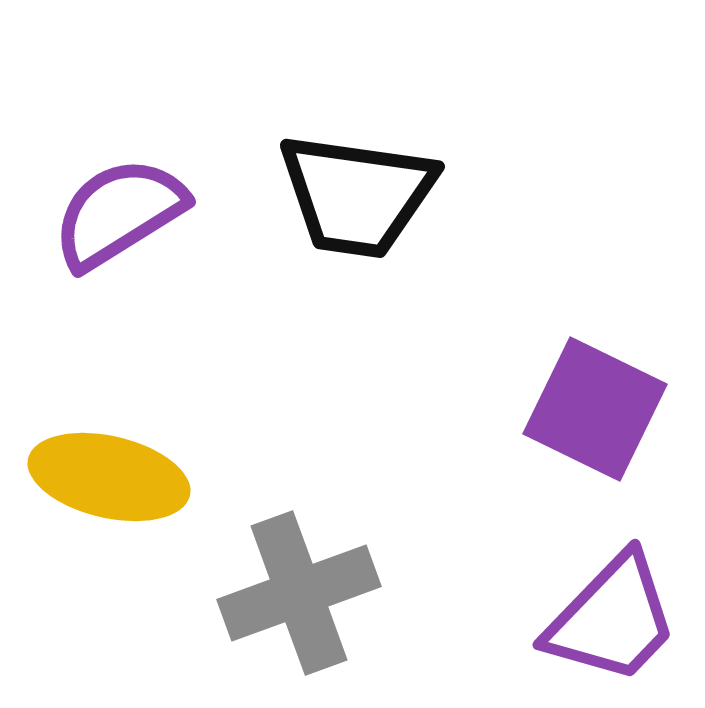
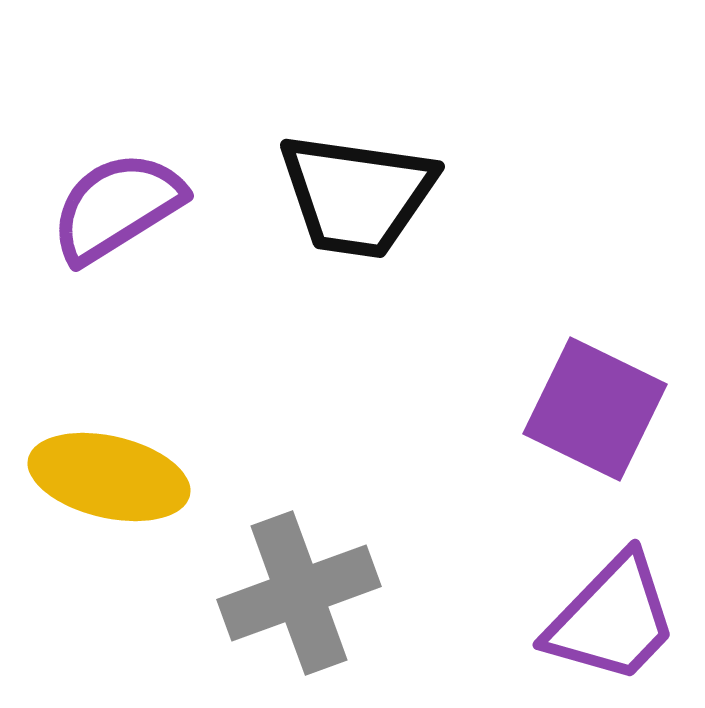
purple semicircle: moved 2 px left, 6 px up
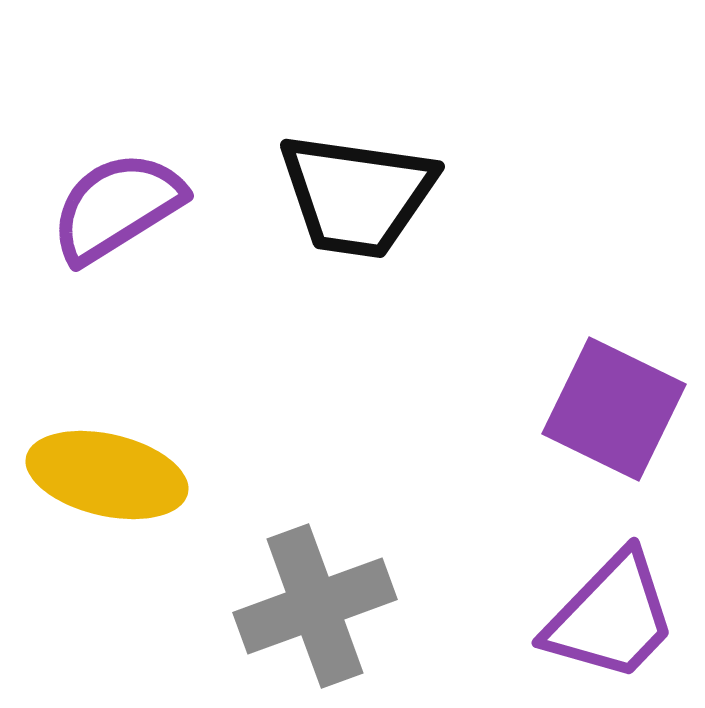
purple square: moved 19 px right
yellow ellipse: moved 2 px left, 2 px up
gray cross: moved 16 px right, 13 px down
purple trapezoid: moved 1 px left, 2 px up
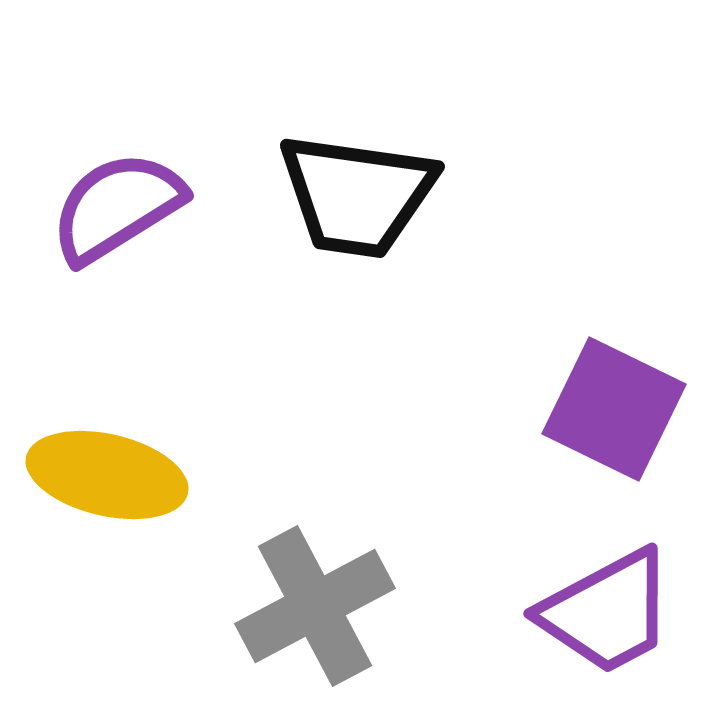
gray cross: rotated 8 degrees counterclockwise
purple trapezoid: moved 4 px left, 5 px up; rotated 18 degrees clockwise
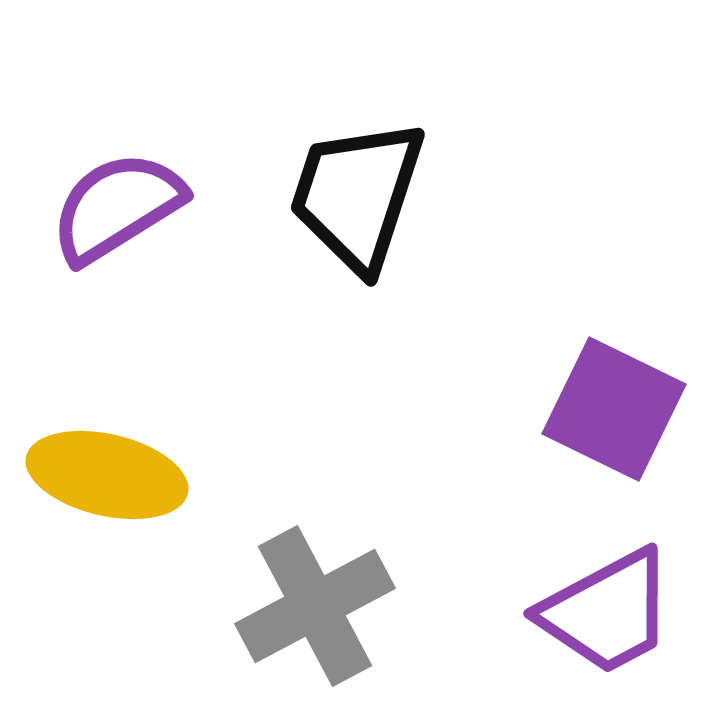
black trapezoid: rotated 100 degrees clockwise
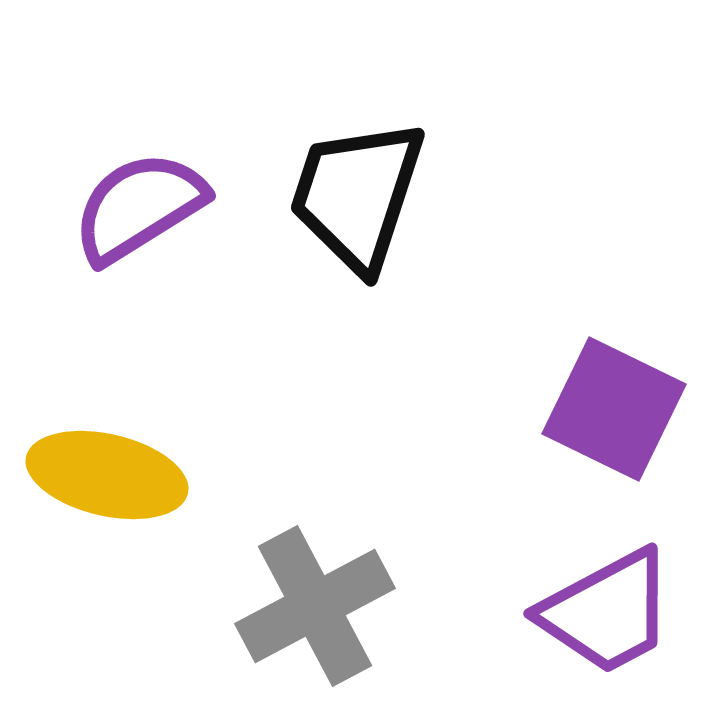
purple semicircle: moved 22 px right
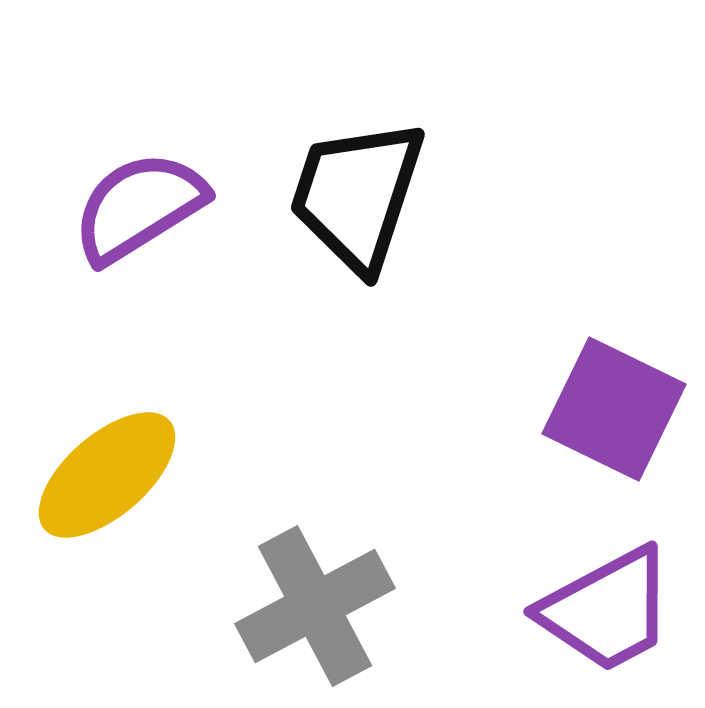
yellow ellipse: rotated 54 degrees counterclockwise
purple trapezoid: moved 2 px up
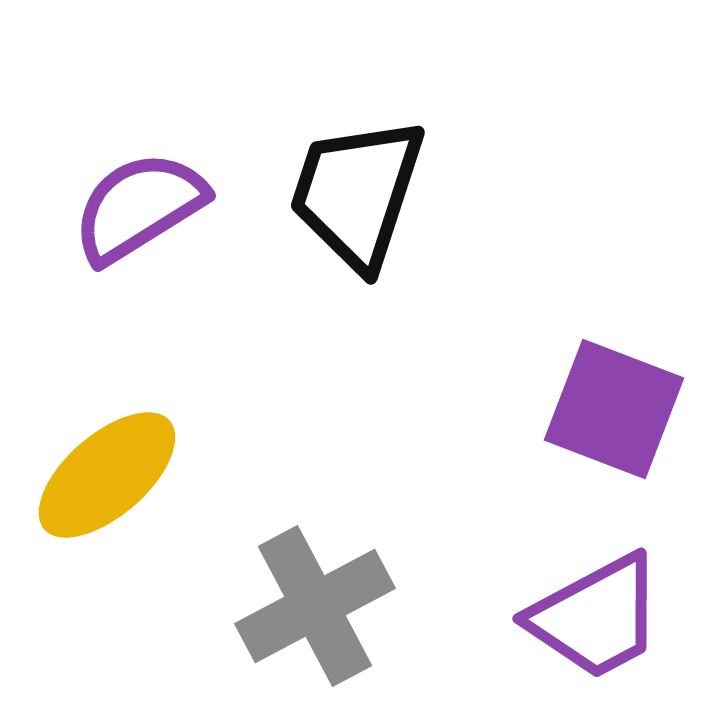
black trapezoid: moved 2 px up
purple square: rotated 5 degrees counterclockwise
purple trapezoid: moved 11 px left, 7 px down
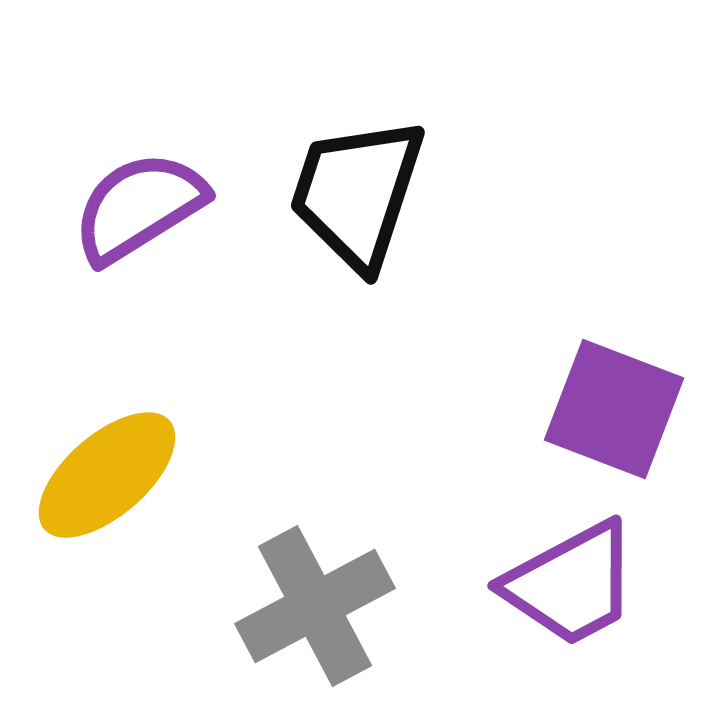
purple trapezoid: moved 25 px left, 33 px up
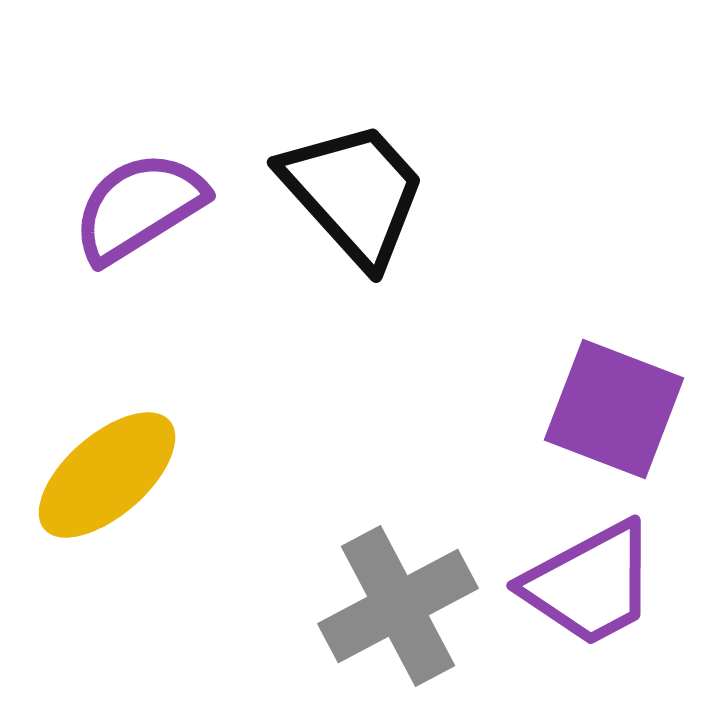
black trapezoid: moved 3 px left; rotated 120 degrees clockwise
purple trapezoid: moved 19 px right
gray cross: moved 83 px right
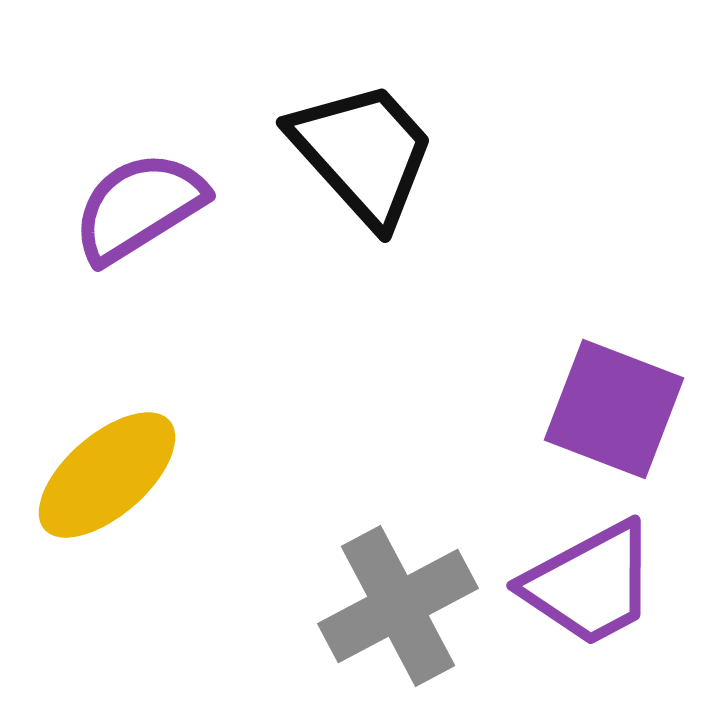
black trapezoid: moved 9 px right, 40 px up
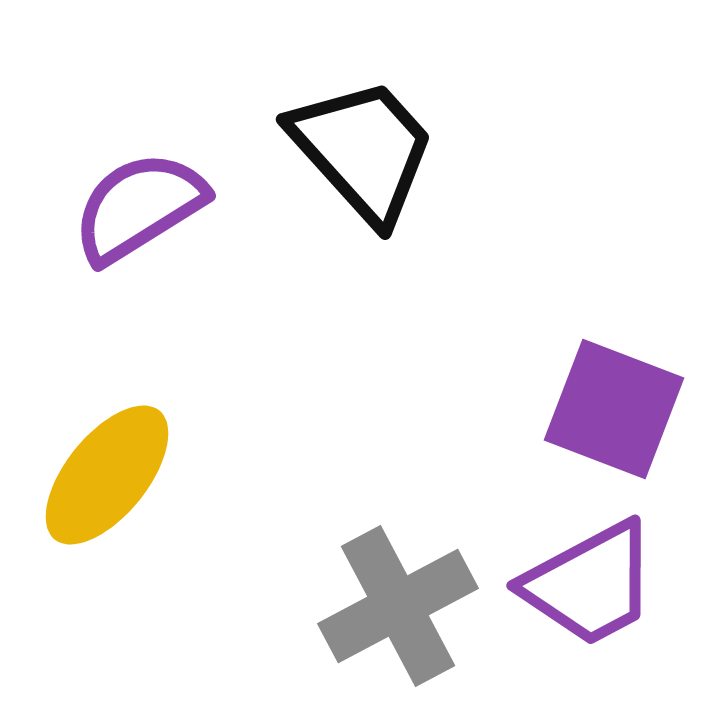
black trapezoid: moved 3 px up
yellow ellipse: rotated 10 degrees counterclockwise
